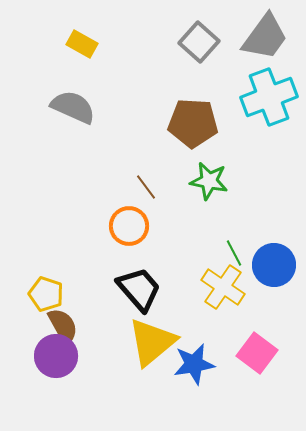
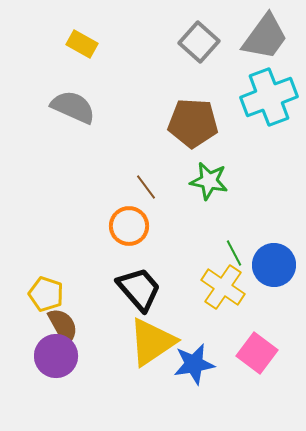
yellow triangle: rotated 6 degrees clockwise
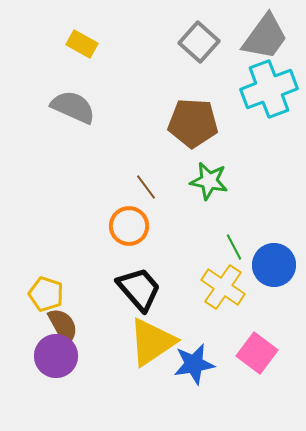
cyan cross: moved 8 px up
green line: moved 6 px up
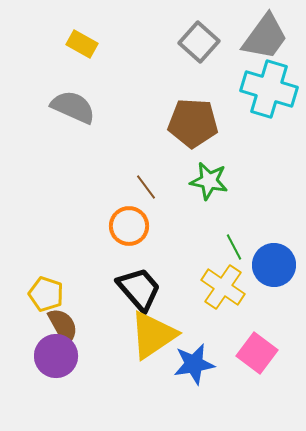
cyan cross: rotated 38 degrees clockwise
yellow triangle: moved 1 px right, 7 px up
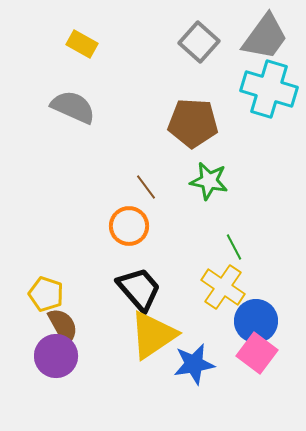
blue circle: moved 18 px left, 56 px down
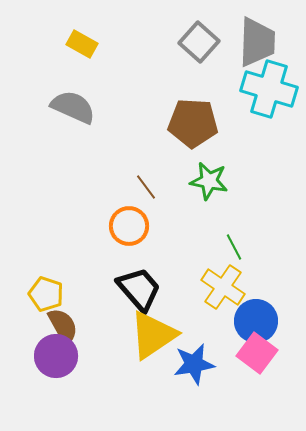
gray trapezoid: moved 8 px left, 5 px down; rotated 34 degrees counterclockwise
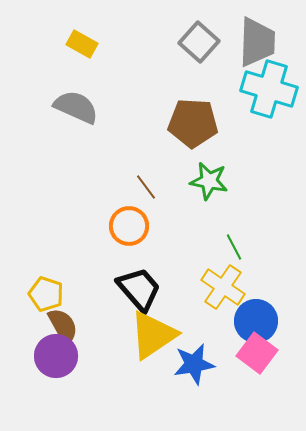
gray semicircle: moved 3 px right
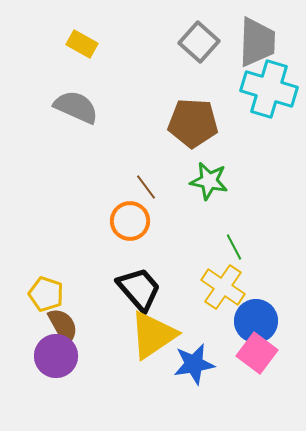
orange circle: moved 1 px right, 5 px up
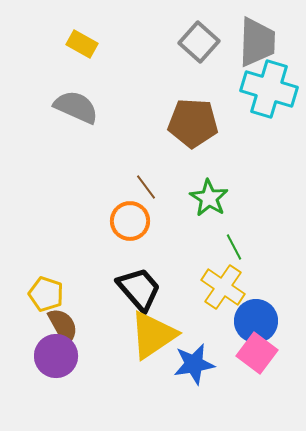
green star: moved 17 px down; rotated 21 degrees clockwise
